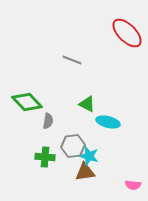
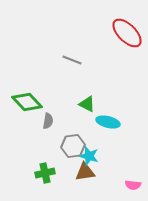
green cross: moved 16 px down; rotated 18 degrees counterclockwise
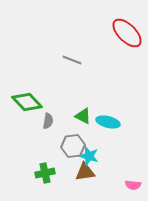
green triangle: moved 4 px left, 12 px down
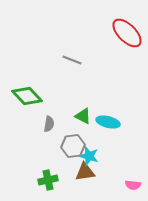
green diamond: moved 6 px up
gray semicircle: moved 1 px right, 3 px down
green cross: moved 3 px right, 7 px down
